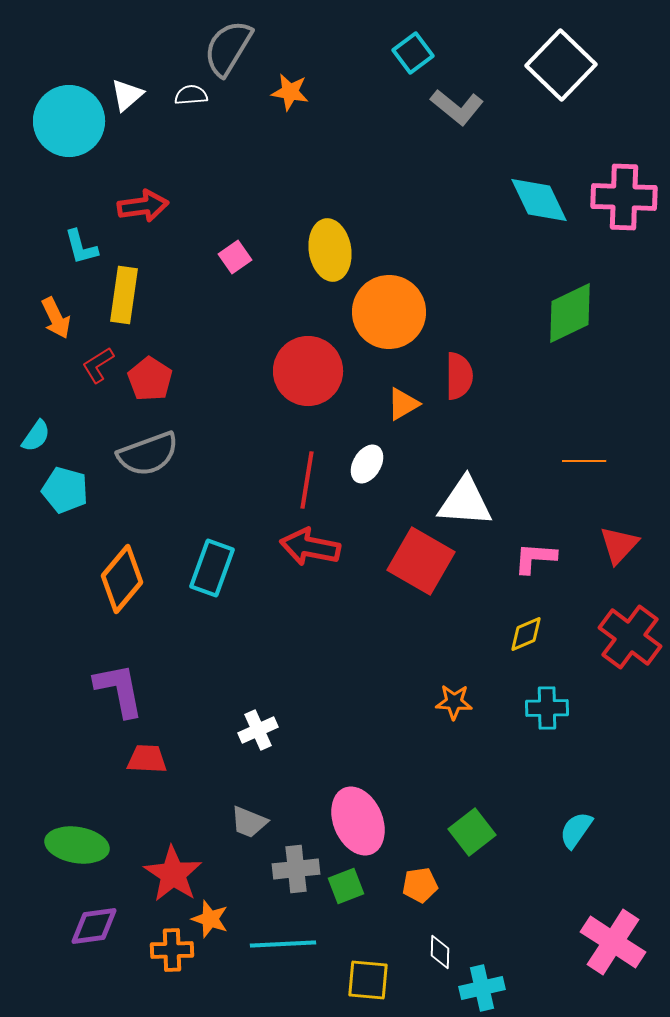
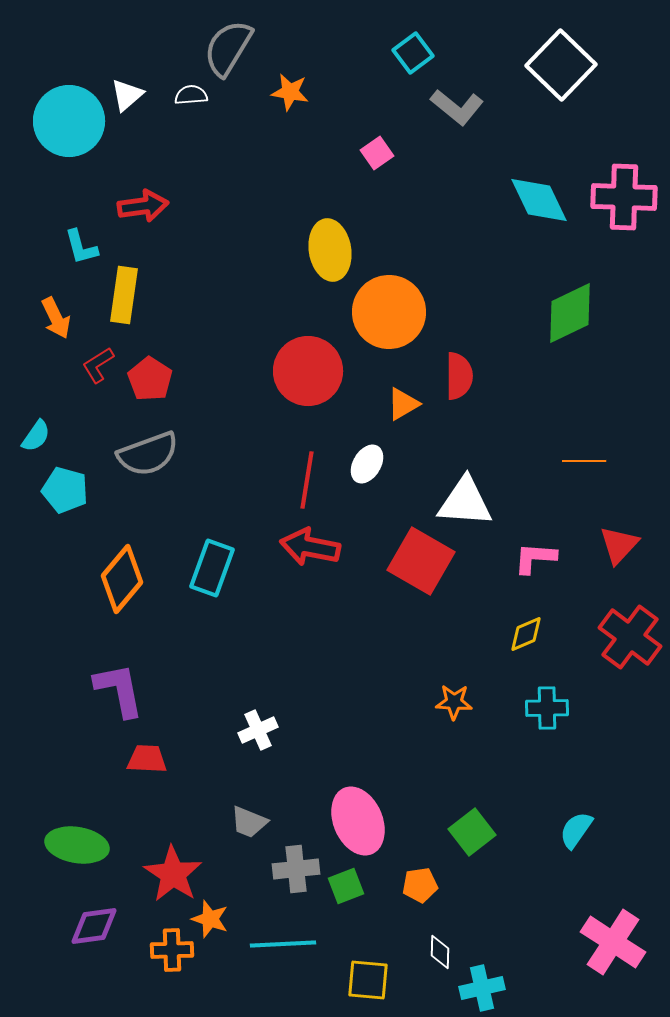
pink square at (235, 257): moved 142 px right, 104 px up
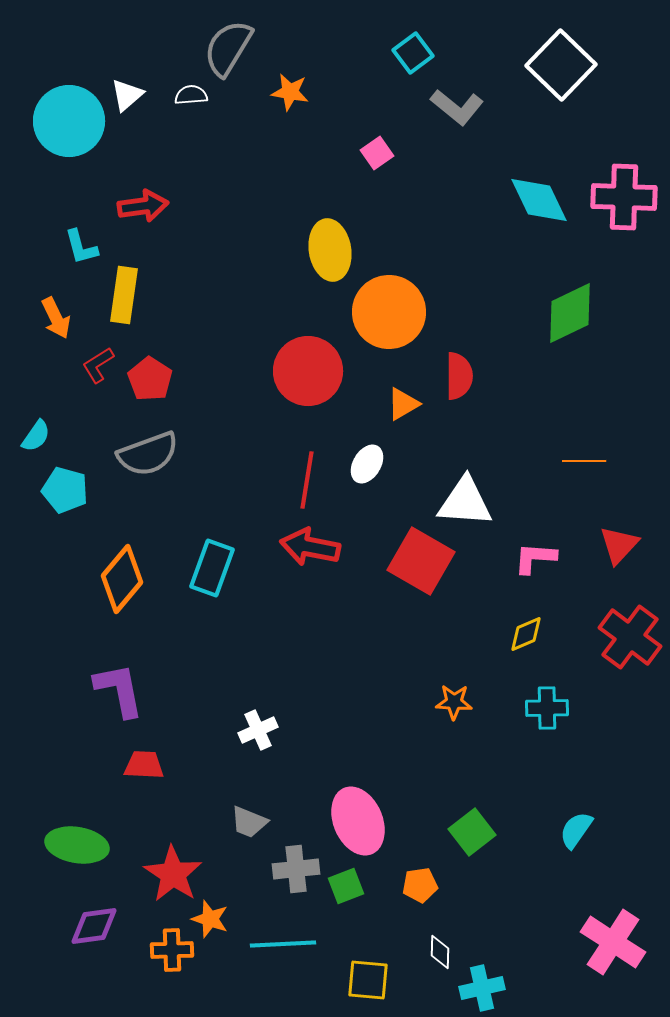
red trapezoid at (147, 759): moved 3 px left, 6 px down
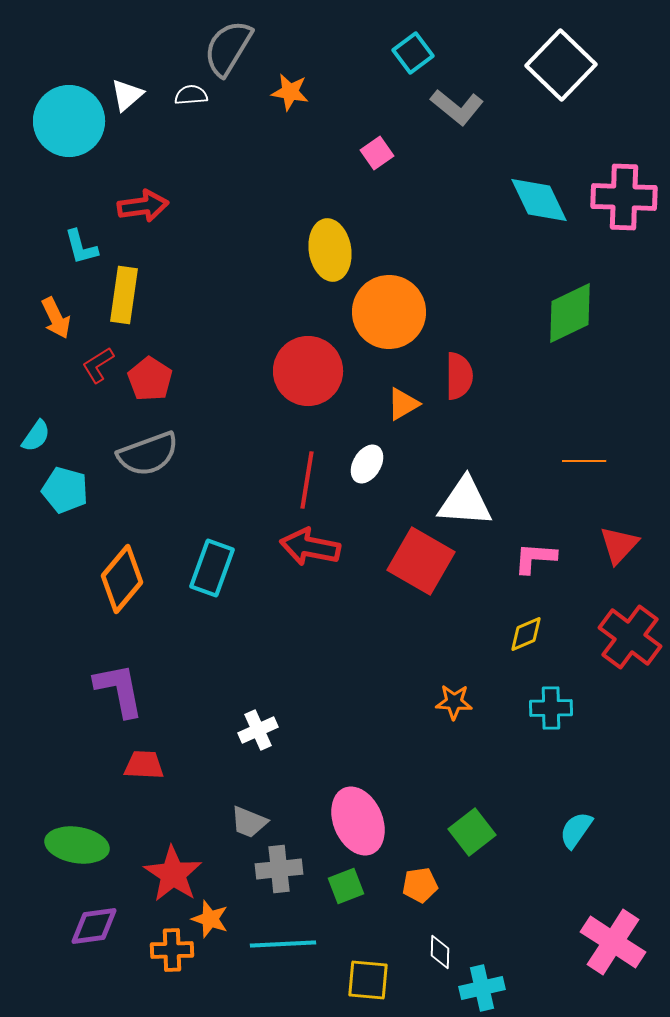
cyan cross at (547, 708): moved 4 px right
gray cross at (296, 869): moved 17 px left
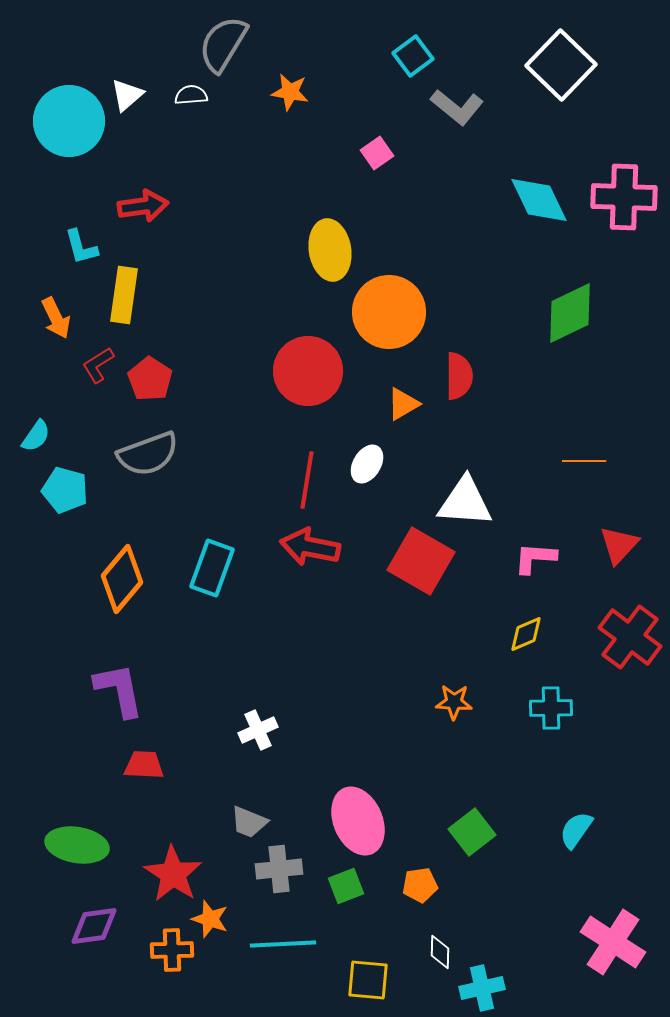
gray semicircle at (228, 48): moved 5 px left, 4 px up
cyan square at (413, 53): moved 3 px down
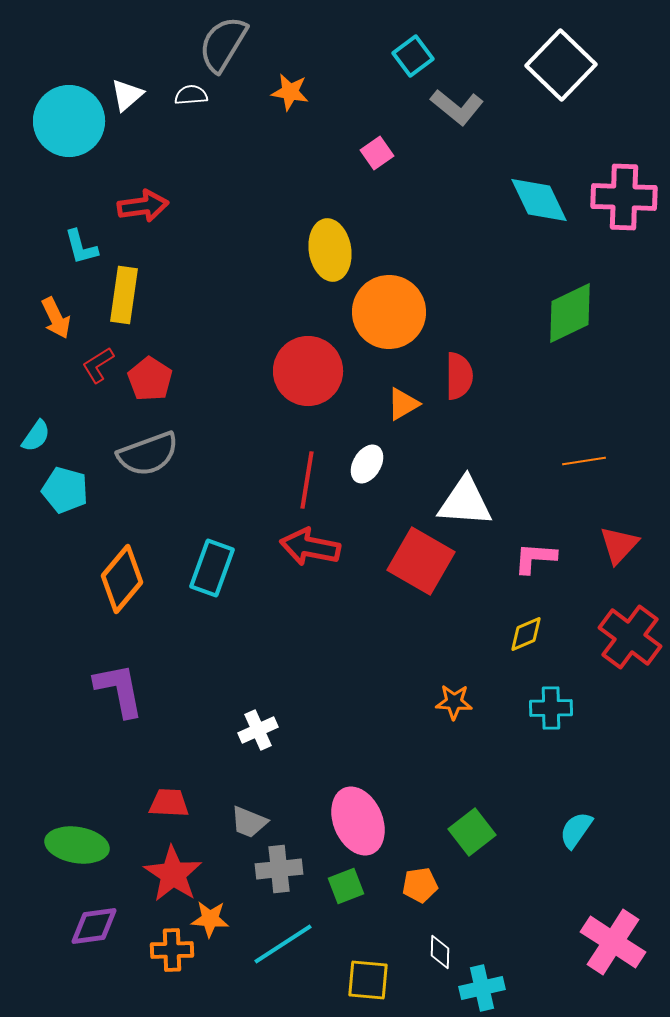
orange line at (584, 461): rotated 9 degrees counterclockwise
red trapezoid at (144, 765): moved 25 px right, 38 px down
orange star at (210, 919): rotated 15 degrees counterclockwise
cyan line at (283, 944): rotated 30 degrees counterclockwise
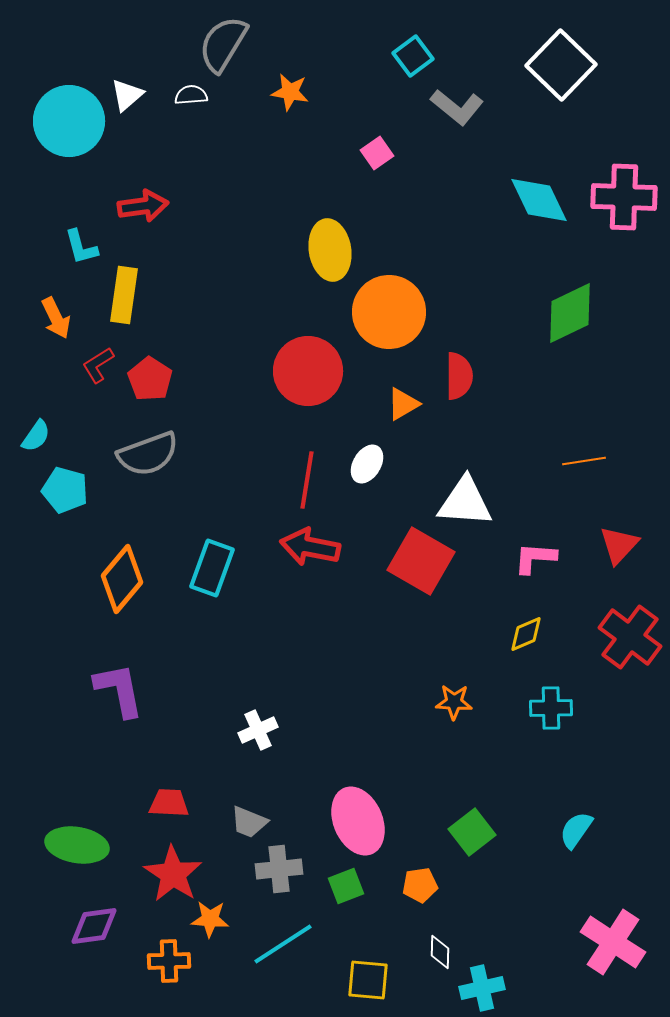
orange cross at (172, 950): moved 3 px left, 11 px down
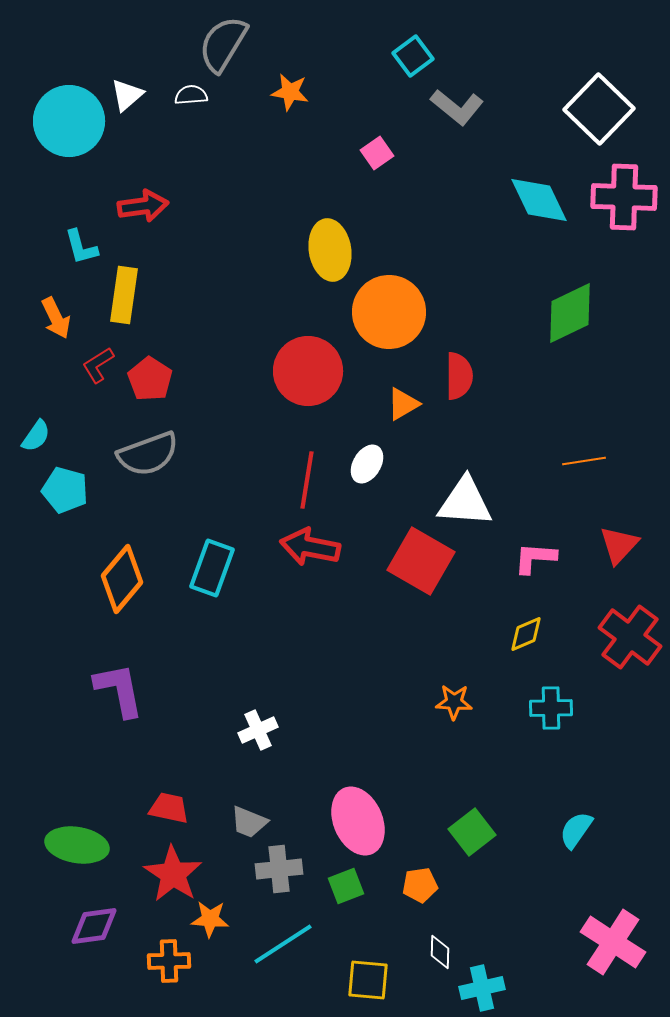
white square at (561, 65): moved 38 px right, 44 px down
red trapezoid at (169, 803): moved 5 px down; rotated 9 degrees clockwise
